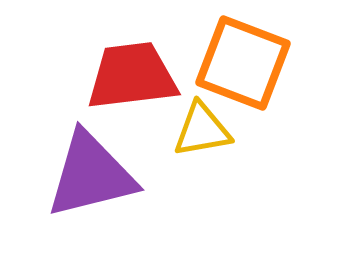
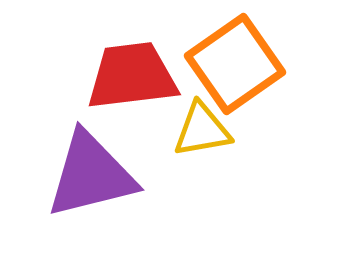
orange square: moved 8 px left, 1 px down; rotated 34 degrees clockwise
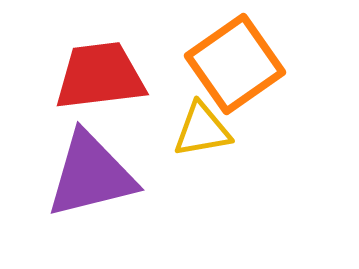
red trapezoid: moved 32 px left
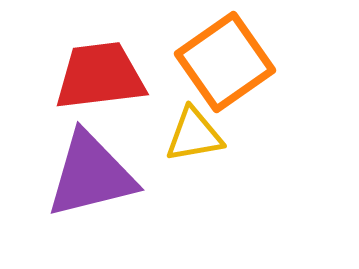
orange square: moved 10 px left, 2 px up
yellow triangle: moved 8 px left, 5 px down
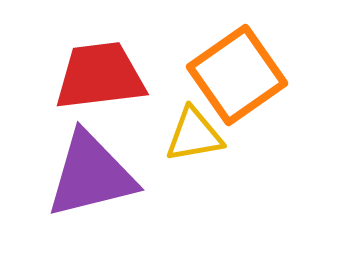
orange square: moved 12 px right, 13 px down
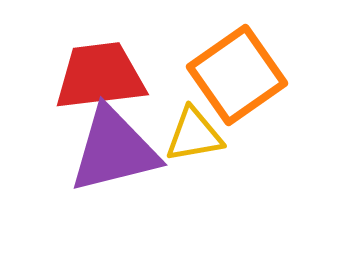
purple triangle: moved 23 px right, 25 px up
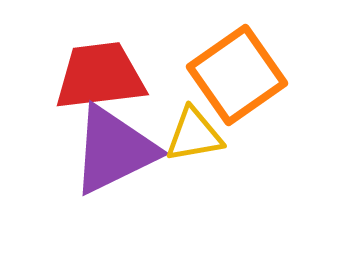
purple triangle: rotated 12 degrees counterclockwise
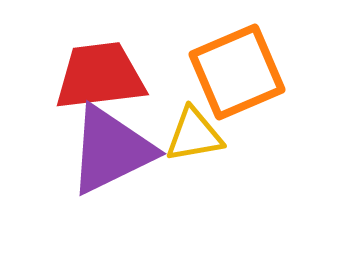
orange square: moved 3 px up; rotated 12 degrees clockwise
purple triangle: moved 3 px left
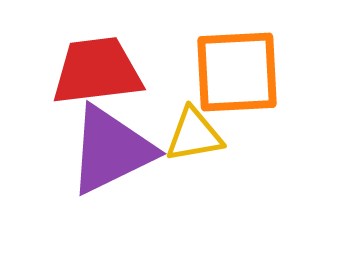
orange square: rotated 20 degrees clockwise
red trapezoid: moved 3 px left, 5 px up
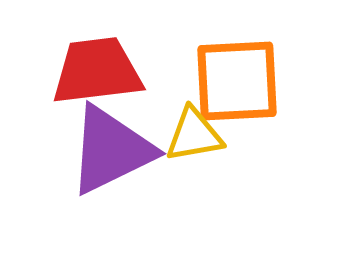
orange square: moved 9 px down
